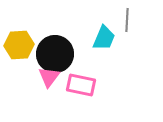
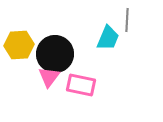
cyan trapezoid: moved 4 px right
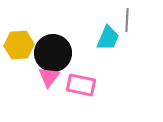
black circle: moved 2 px left, 1 px up
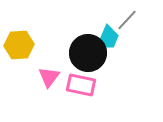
gray line: rotated 40 degrees clockwise
black circle: moved 35 px right
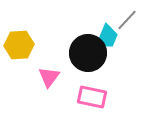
cyan trapezoid: moved 1 px left, 1 px up
pink rectangle: moved 11 px right, 12 px down
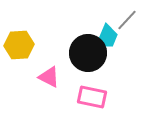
pink triangle: rotated 40 degrees counterclockwise
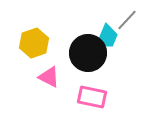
yellow hexagon: moved 15 px right, 2 px up; rotated 16 degrees counterclockwise
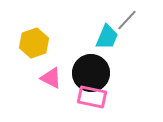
black circle: moved 3 px right, 20 px down
pink triangle: moved 2 px right, 1 px down
